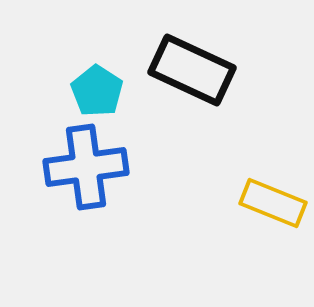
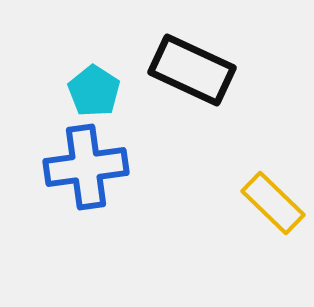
cyan pentagon: moved 3 px left
yellow rectangle: rotated 22 degrees clockwise
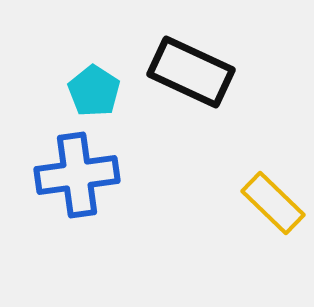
black rectangle: moved 1 px left, 2 px down
blue cross: moved 9 px left, 8 px down
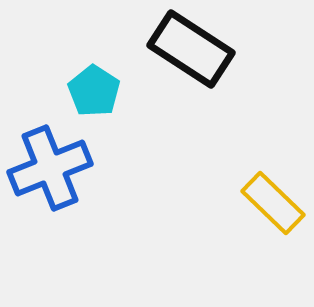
black rectangle: moved 23 px up; rotated 8 degrees clockwise
blue cross: moved 27 px left, 7 px up; rotated 14 degrees counterclockwise
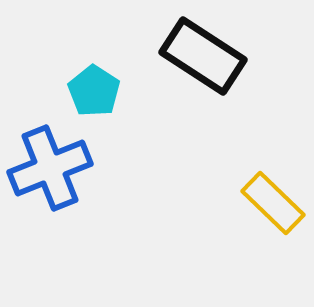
black rectangle: moved 12 px right, 7 px down
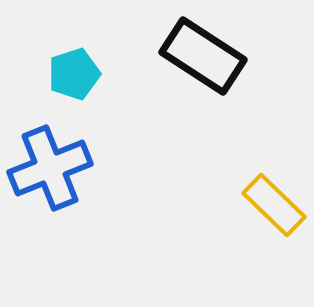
cyan pentagon: moved 20 px left, 17 px up; rotated 21 degrees clockwise
yellow rectangle: moved 1 px right, 2 px down
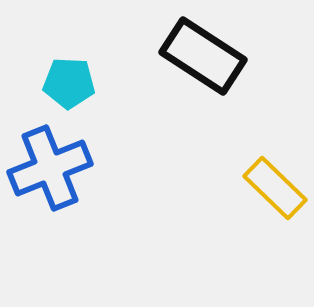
cyan pentagon: moved 5 px left, 9 px down; rotated 21 degrees clockwise
yellow rectangle: moved 1 px right, 17 px up
